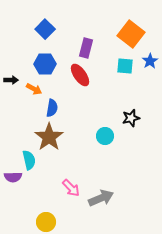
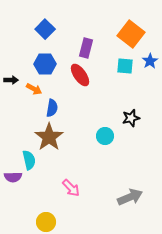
gray arrow: moved 29 px right, 1 px up
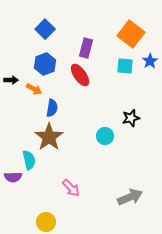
blue hexagon: rotated 20 degrees counterclockwise
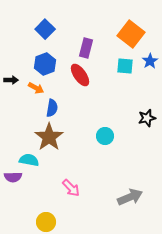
orange arrow: moved 2 px right, 1 px up
black star: moved 16 px right
cyan semicircle: rotated 66 degrees counterclockwise
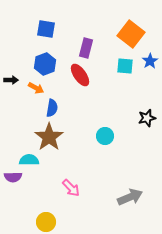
blue square: moved 1 px right; rotated 36 degrees counterclockwise
cyan semicircle: rotated 12 degrees counterclockwise
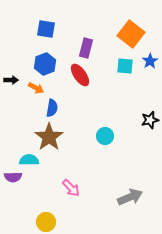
black star: moved 3 px right, 2 px down
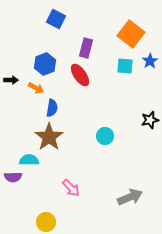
blue square: moved 10 px right, 10 px up; rotated 18 degrees clockwise
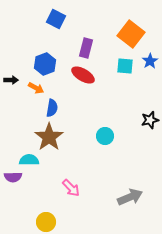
red ellipse: moved 3 px right; rotated 25 degrees counterclockwise
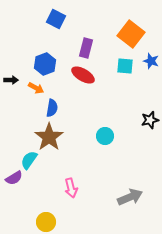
blue star: moved 1 px right; rotated 21 degrees counterclockwise
cyan semicircle: rotated 54 degrees counterclockwise
purple semicircle: moved 1 px right, 1 px down; rotated 30 degrees counterclockwise
pink arrow: rotated 30 degrees clockwise
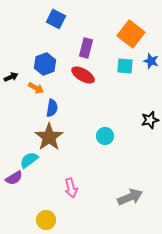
black arrow: moved 3 px up; rotated 24 degrees counterclockwise
cyan semicircle: rotated 18 degrees clockwise
yellow circle: moved 2 px up
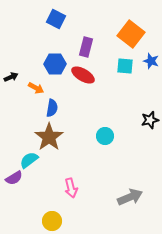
purple rectangle: moved 1 px up
blue hexagon: moved 10 px right; rotated 20 degrees clockwise
yellow circle: moved 6 px right, 1 px down
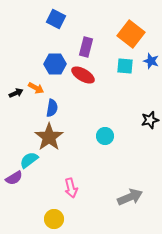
black arrow: moved 5 px right, 16 px down
yellow circle: moved 2 px right, 2 px up
